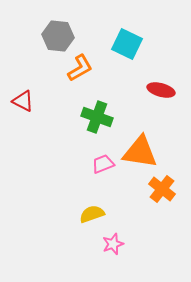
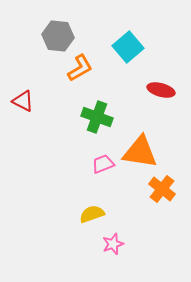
cyan square: moved 1 px right, 3 px down; rotated 24 degrees clockwise
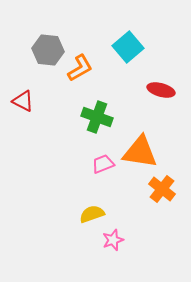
gray hexagon: moved 10 px left, 14 px down
pink star: moved 4 px up
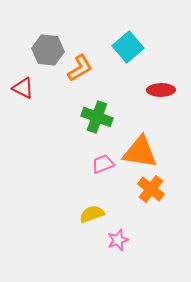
red ellipse: rotated 16 degrees counterclockwise
red triangle: moved 13 px up
orange cross: moved 11 px left
pink star: moved 5 px right
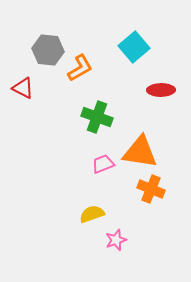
cyan square: moved 6 px right
orange cross: rotated 16 degrees counterclockwise
pink star: moved 2 px left
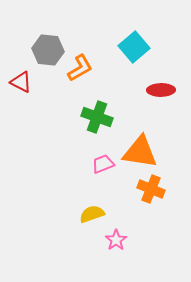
red triangle: moved 2 px left, 6 px up
pink star: rotated 15 degrees counterclockwise
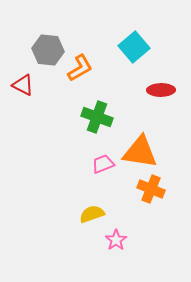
red triangle: moved 2 px right, 3 px down
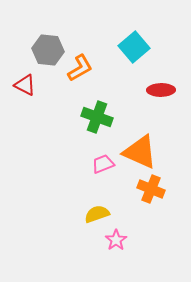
red triangle: moved 2 px right
orange triangle: rotated 15 degrees clockwise
yellow semicircle: moved 5 px right
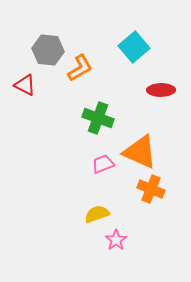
green cross: moved 1 px right, 1 px down
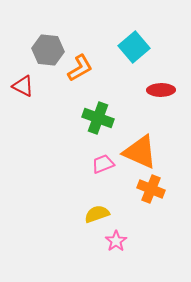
red triangle: moved 2 px left, 1 px down
pink star: moved 1 px down
